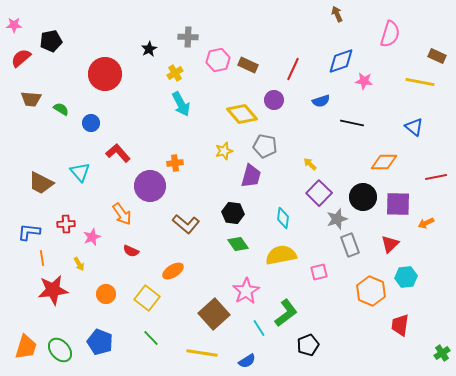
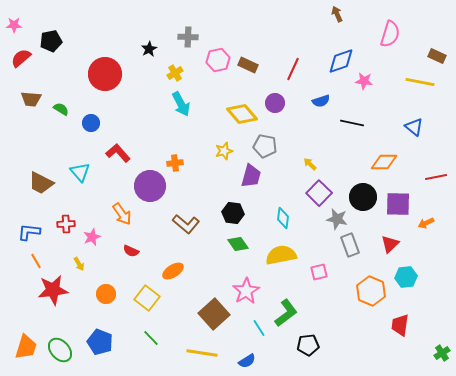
purple circle at (274, 100): moved 1 px right, 3 px down
gray star at (337, 219): rotated 30 degrees clockwise
orange line at (42, 258): moved 6 px left, 3 px down; rotated 21 degrees counterclockwise
black pentagon at (308, 345): rotated 15 degrees clockwise
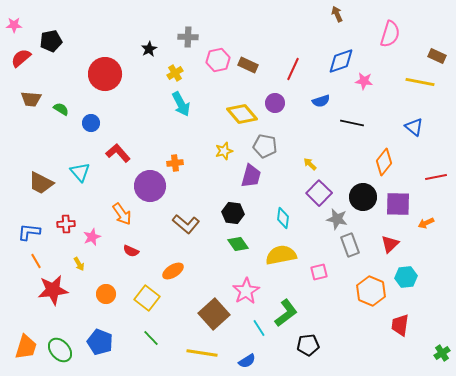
orange diamond at (384, 162): rotated 52 degrees counterclockwise
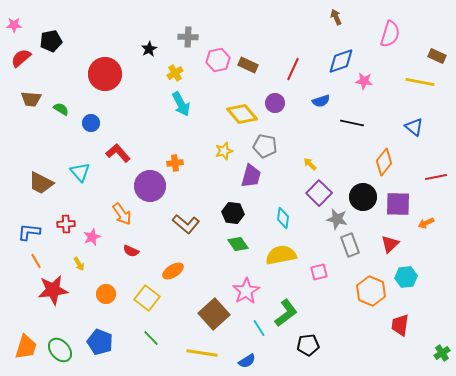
brown arrow at (337, 14): moved 1 px left, 3 px down
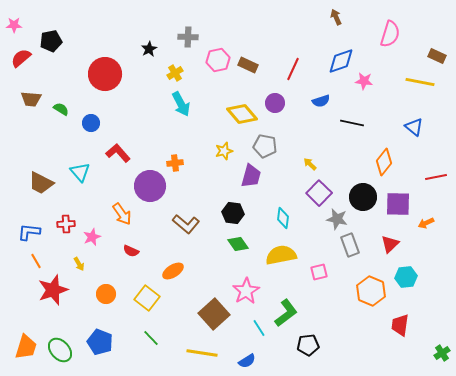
red star at (53, 290): rotated 12 degrees counterclockwise
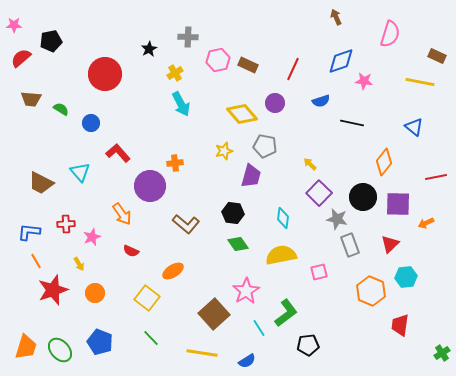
orange circle at (106, 294): moved 11 px left, 1 px up
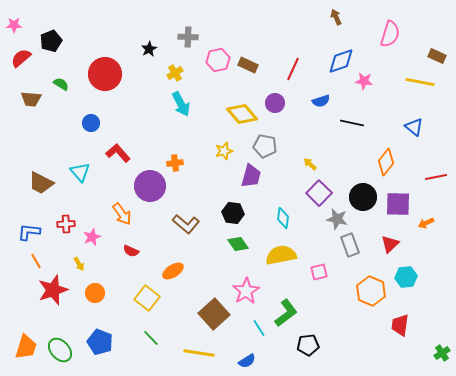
black pentagon at (51, 41): rotated 10 degrees counterclockwise
green semicircle at (61, 109): moved 25 px up
orange diamond at (384, 162): moved 2 px right
yellow line at (202, 353): moved 3 px left
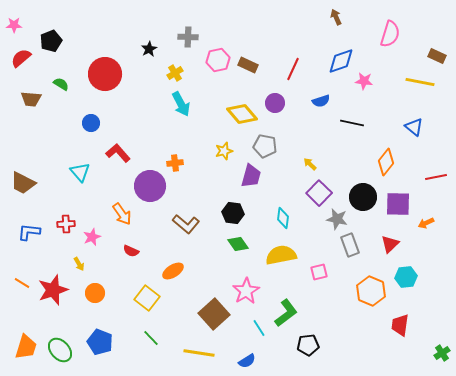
brown trapezoid at (41, 183): moved 18 px left
orange line at (36, 261): moved 14 px left, 22 px down; rotated 28 degrees counterclockwise
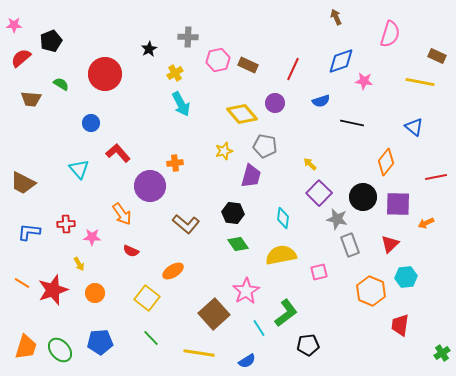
cyan triangle at (80, 172): moved 1 px left, 3 px up
pink star at (92, 237): rotated 24 degrees clockwise
blue pentagon at (100, 342): rotated 25 degrees counterclockwise
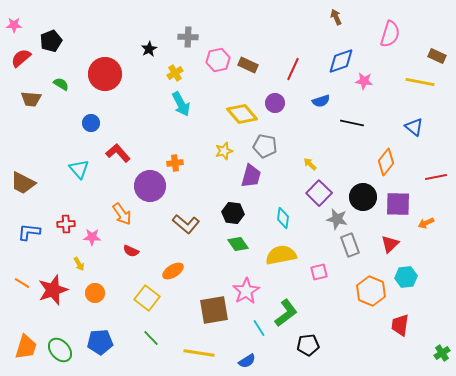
brown square at (214, 314): moved 4 px up; rotated 32 degrees clockwise
